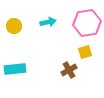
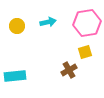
yellow circle: moved 3 px right
cyan rectangle: moved 7 px down
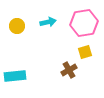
pink hexagon: moved 3 px left
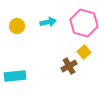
pink hexagon: rotated 24 degrees clockwise
yellow square: moved 1 px left; rotated 24 degrees counterclockwise
brown cross: moved 4 px up
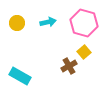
yellow circle: moved 3 px up
cyan rectangle: moved 5 px right; rotated 35 degrees clockwise
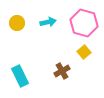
brown cross: moved 7 px left, 5 px down
cyan rectangle: rotated 35 degrees clockwise
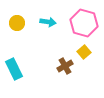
cyan arrow: rotated 21 degrees clockwise
brown cross: moved 3 px right, 5 px up
cyan rectangle: moved 6 px left, 7 px up
